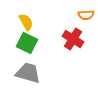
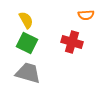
yellow semicircle: moved 2 px up
red cross: moved 1 px left, 3 px down; rotated 15 degrees counterclockwise
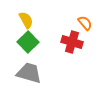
orange semicircle: moved 1 px left, 8 px down; rotated 126 degrees counterclockwise
green square: moved 1 px right, 1 px up; rotated 20 degrees clockwise
gray trapezoid: moved 1 px right
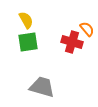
orange semicircle: moved 2 px right, 6 px down
green square: rotated 35 degrees clockwise
gray trapezoid: moved 13 px right, 14 px down
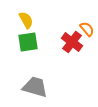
red cross: rotated 20 degrees clockwise
gray trapezoid: moved 7 px left
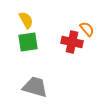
red cross: rotated 25 degrees counterclockwise
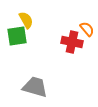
green square: moved 11 px left, 6 px up
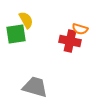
orange semicircle: moved 7 px left; rotated 147 degrees clockwise
green square: moved 1 px left, 2 px up
red cross: moved 2 px left, 1 px up
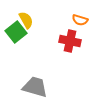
orange semicircle: moved 9 px up
green square: moved 2 px up; rotated 30 degrees counterclockwise
